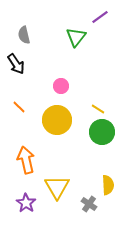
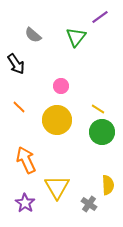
gray semicircle: moved 9 px right; rotated 36 degrees counterclockwise
orange arrow: rotated 12 degrees counterclockwise
purple star: moved 1 px left
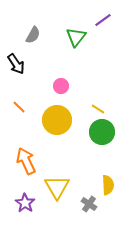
purple line: moved 3 px right, 3 px down
gray semicircle: rotated 102 degrees counterclockwise
orange arrow: moved 1 px down
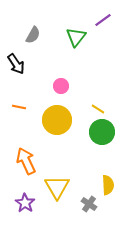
orange line: rotated 32 degrees counterclockwise
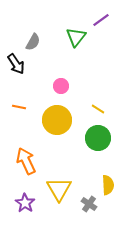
purple line: moved 2 px left
gray semicircle: moved 7 px down
green circle: moved 4 px left, 6 px down
yellow triangle: moved 2 px right, 2 px down
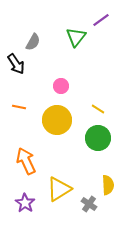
yellow triangle: rotated 28 degrees clockwise
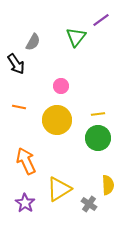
yellow line: moved 5 px down; rotated 40 degrees counterclockwise
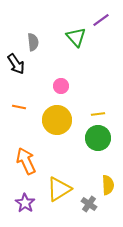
green triangle: rotated 20 degrees counterclockwise
gray semicircle: rotated 36 degrees counterclockwise
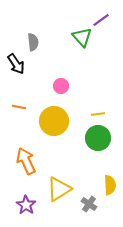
green triangle: moved 6 px right
yellow circle: moved 3 px left, 1 px down
yellow semicircle: moved 2 px right
purple star: moved 1 px right, 2 px down
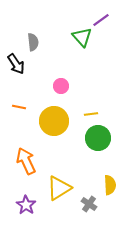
yellow line: moved 7 px left
yellow triangle: moved 1 px up
